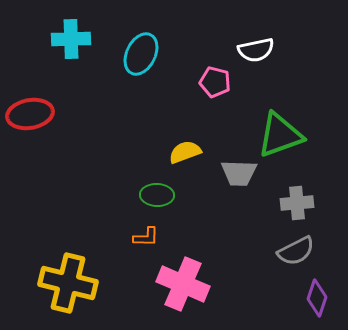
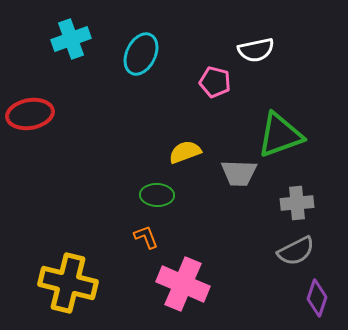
cyan cross: rotated 18 degrees counterclockwise
orange L-shape: rotated 112 degrees counterclockwise
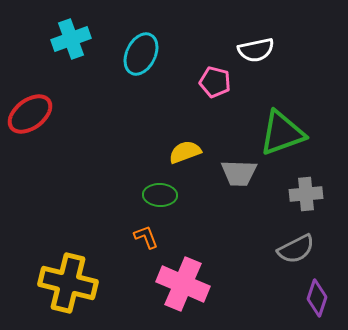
red ellipse: rotated 27 degrees counterclockwise
green triangle: moved 2 px right, 2 px up
green ellipse: moved 3 px right
gray cross: moved 9 px right, 9 px up
gray semicircle: moved 2 px up
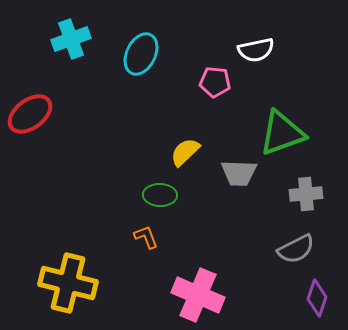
pink pentagon: rotated 8 degrees counterclockwise
yellow semicircle: rotated 24 degrees counterclockwise
pink cross: moved 15 px right, 11 px down
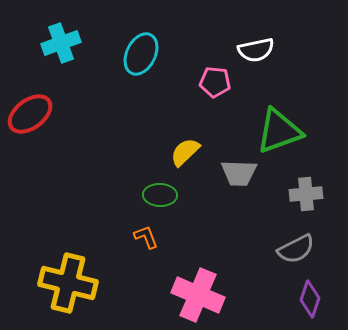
cyan cross: moved 10 px left, 4 px down
green triangle: moved 3 px left, 2 px up
purple diamond: moved 7 px left, 1 px down
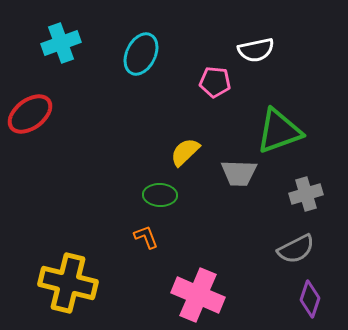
gray cross: rotated 12 degrees counterclockwise
